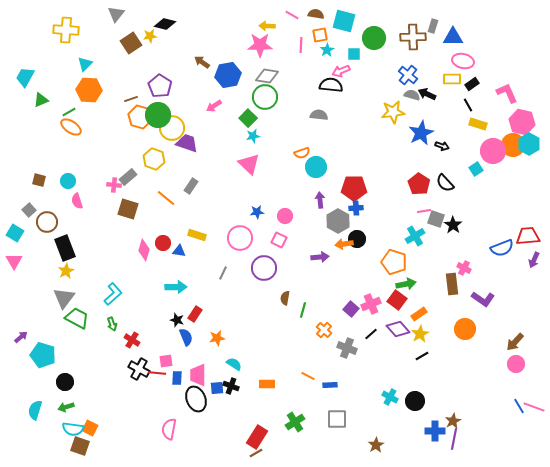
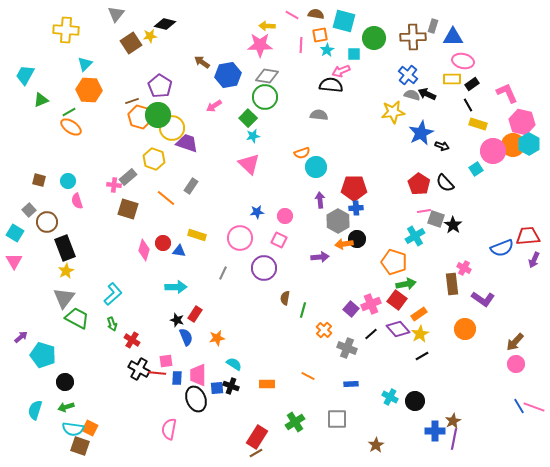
cyan trapezoid at (25, 77): moved 2 px up
brown line at (131, 99): moved 1 px right, 2 px down
blue rectangle at (330, 385): moved 21 px right, 1 px up
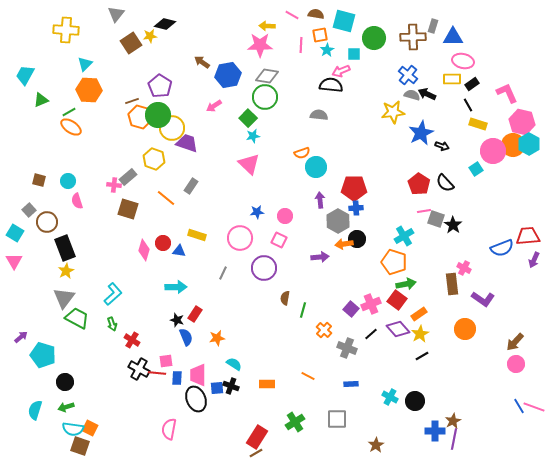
cyan cross at (415, 236): moved 11 px left
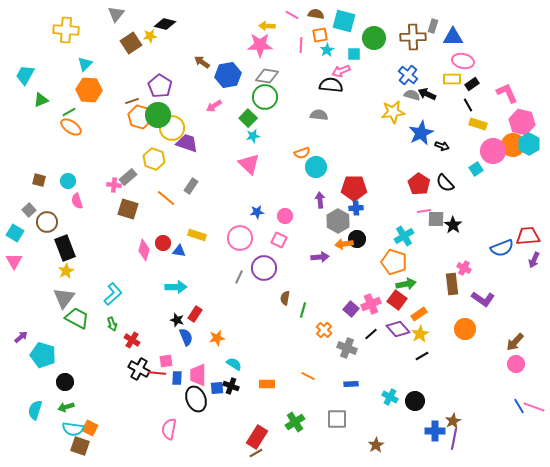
gray square at (436, 219): rotated 18 degrees counterclockwise
gray line at (223, 273): moved 16 px right, 4 px down
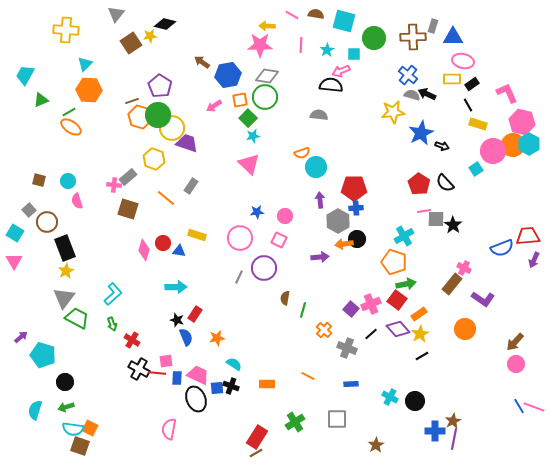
orange square at (320, 35): moved 80 px left, 65 px down
brown rectangle at (452, 284): rotated 45 degrees clockwise
pink trapezoid at (198, 375): rotated 115 degrees clockwise
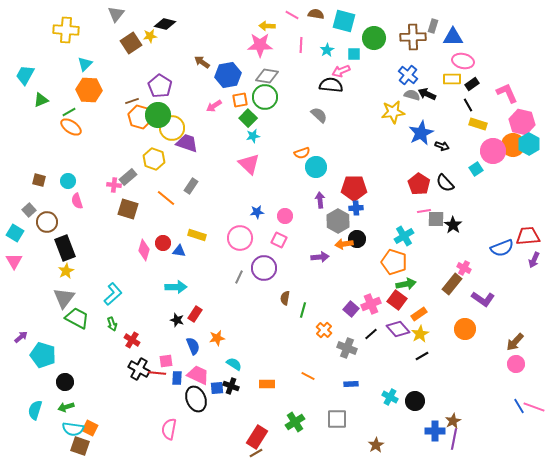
gray semicircle at (319, 115): rotated 36 degrees clockwise
blue semicircle at (186, 337): moved 7 px right, 9 px down
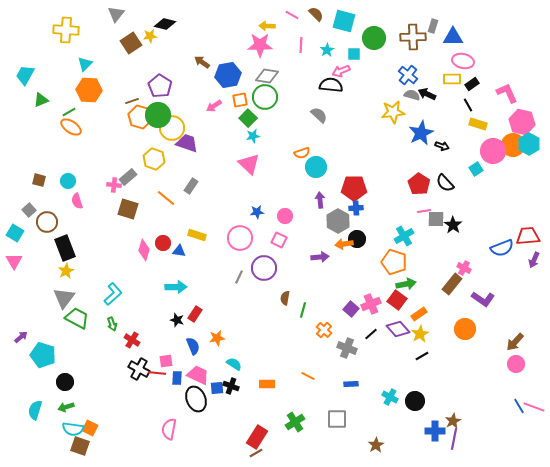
brown semicircle at (316, 14): rotated 35 degrees clockwise
